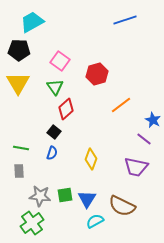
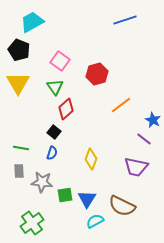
black pentagon: rotated 20 degrees clockwise
gray star: moved 2 px right, 14 px up
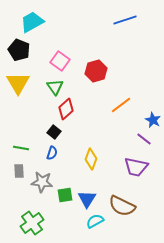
red hexagon: moved 1 px left, 3 px up
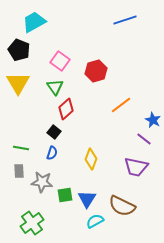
cyan trapezoid: moved 2 px right
